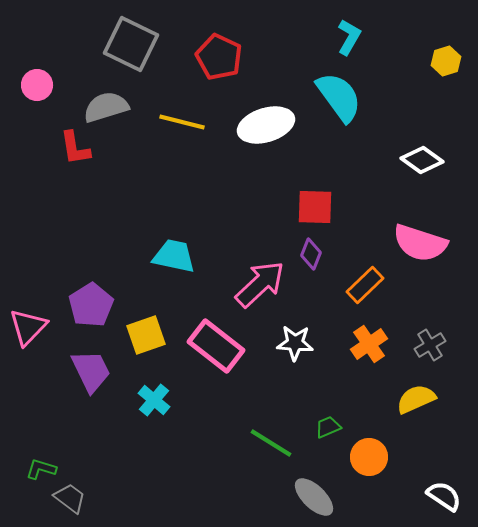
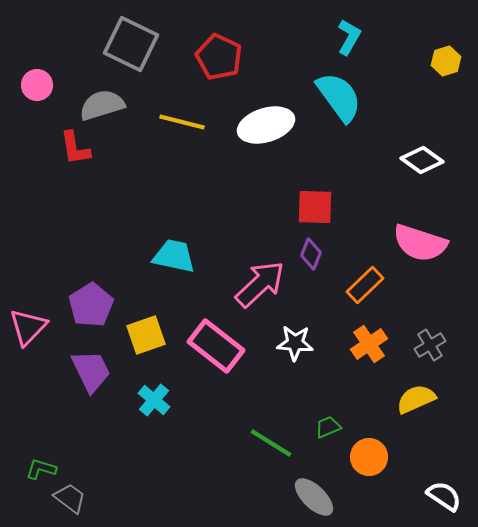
gray semicircle: moved 4 px left, 2 px up
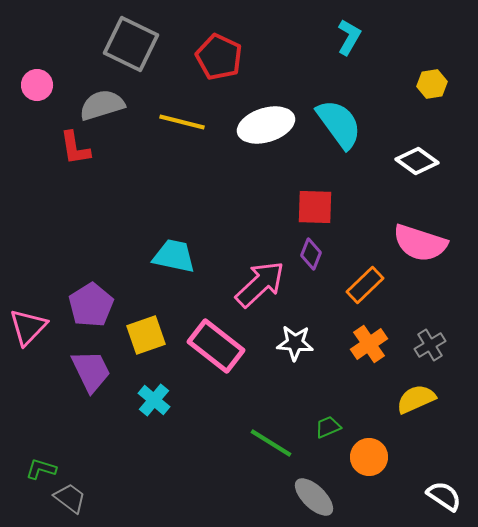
yellow hexagon: moved 14 px left, 23 px down; rotated 8 degrees clockwise
cyan semicircle: moved 27 px down
white diamond: moved 5 px left, 1 px down
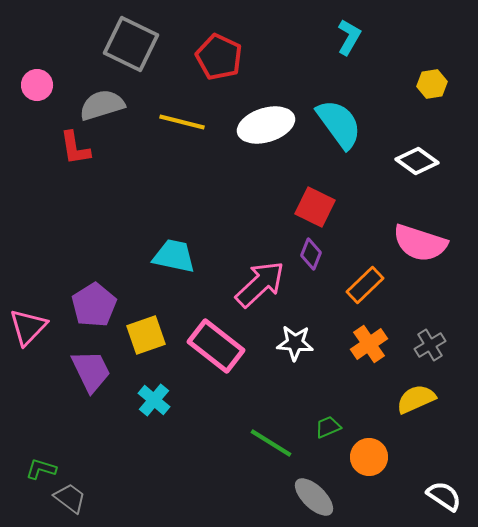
red square: rotated 24 degrees clockwise
purple pentagon: moved 3 px right
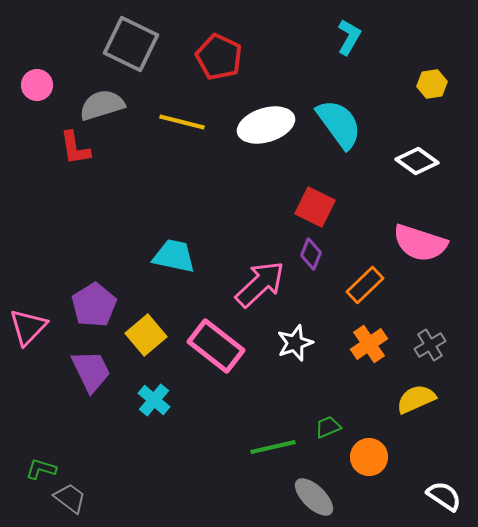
yellow square: rotated 21 degrees counterclockwise
white star: rotated 24 degrees counterclockwise
green line: moved 2 px right, 4 px down; rotated 45 degrees counterclockwise
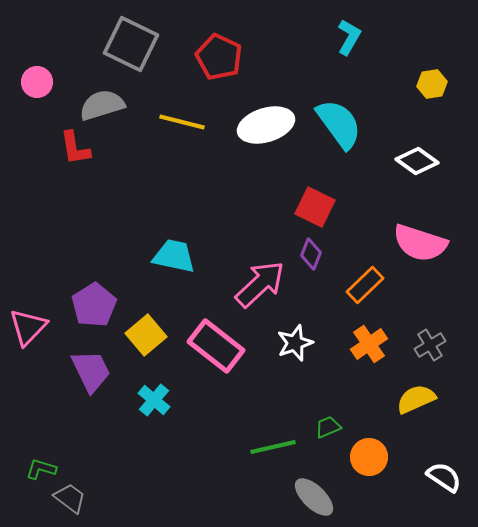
pink circle: moved 3 px up
white semicircle: moved 19 px up
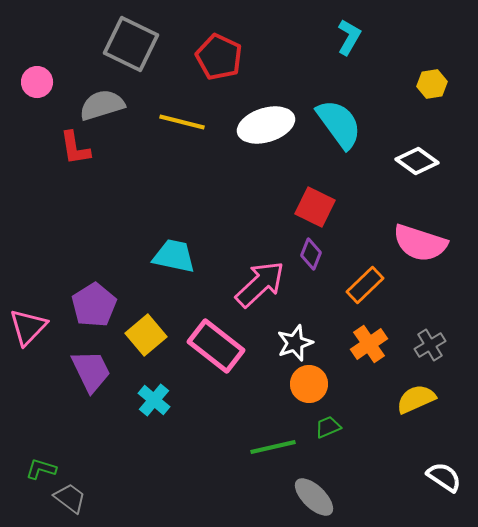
orange circle: moved 60 px left, 73 px up
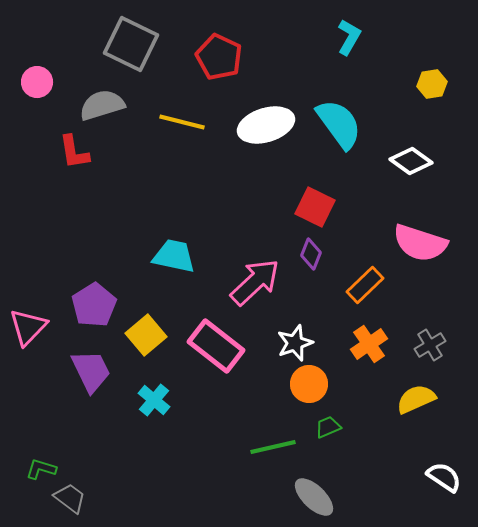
red L-shape: moved 1 px left, 4 px down
white diamond: moved 6 px left
pink arrow: moved 5 px left, 2 px up
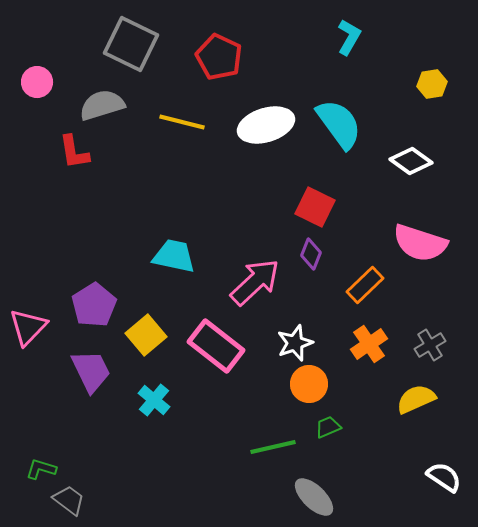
gray trapezoid: moved 1 px left, 2 px down
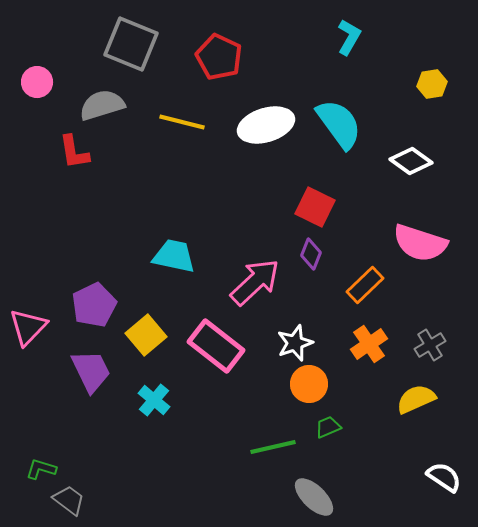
gray square: rotated 4 degrees counterclockwise
purple pentagon: rotated 6 degrees clockwise
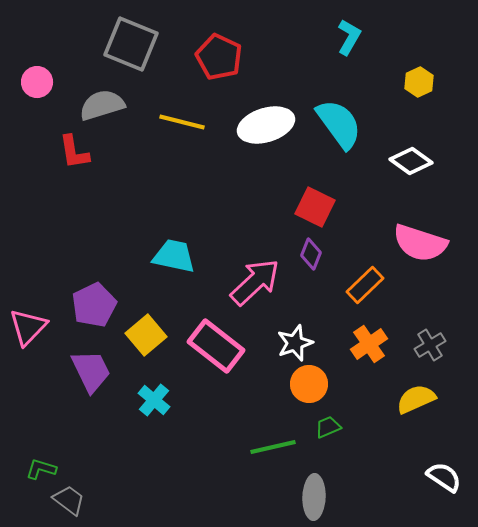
yellow hexagon: moved 13 px left, 2 px up; rotated 16 degrees counterclockwise
gray ellipse: rotated 48 degrees clockwise
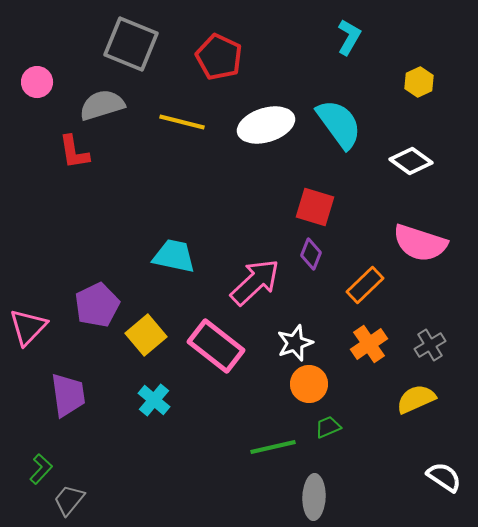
red square: rotated 9 degrees counterclockwise
purple pentagon: moved 3 px right
purple trapezoid: moved 23 px left, 24 px down; rotated 18 degrees clockwise
green L-shape: rotated 116 degrees clockwise
gray trapezoid: rotated 88 degrees counterclockwise
